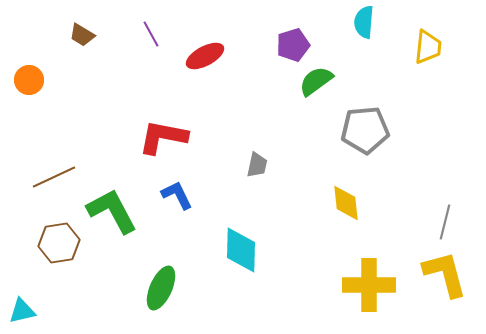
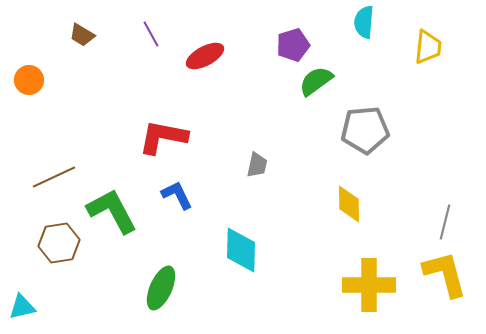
yellow diamond: moved 3 px right, 1 px down; rotated 6 degrees clockwise
cyan triangle: moved 4 px up
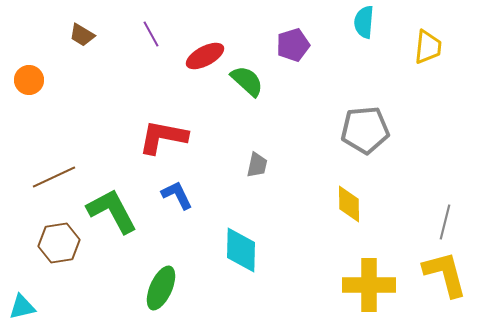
green semicircle: moved 69 px left; rotated 78 degrees clockwise
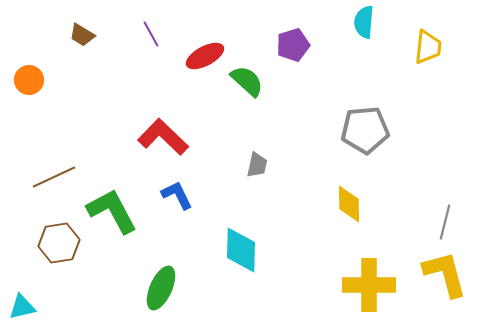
red L-shape: rotated 33 degrees clockwise
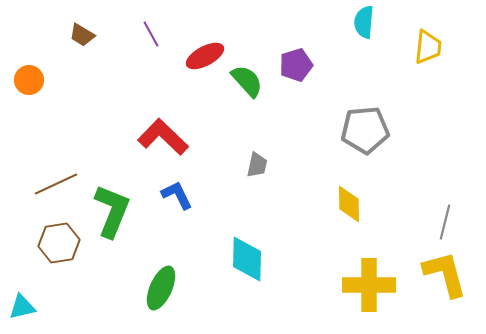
purple pentagon: moved 3 px right, 20 px down
green semicircle: rotated 6 degrees clockwise
brown line: moved 2 px right, 7 px down
green L-shape: rotated 50 degrees clockwise
cyan diamond: moved 6 px right, 9 px down
